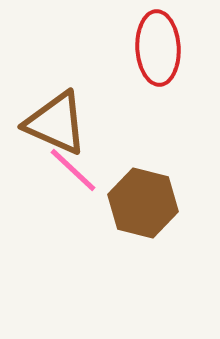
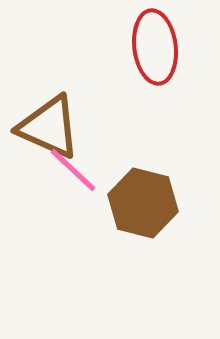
red ellipse: moved 3 px left, 1 px up; rotated 4 degrees counterclockwise
brown triangle: moved 7 px left, 4 px down
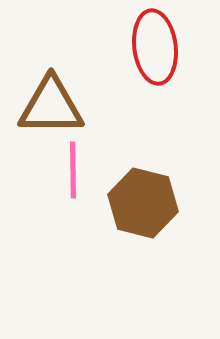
brown triangle: moved 2 px right, 21 px up; rotated 24 degrees counterclockwise
pink line: rotated 46 degrees clockwise
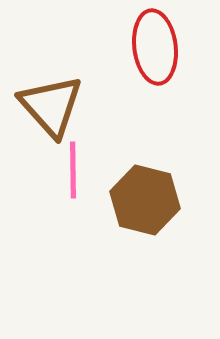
brown triangle: rotated 48 degrees clockwise
brown hexagon: moved 2 px right, 3 px up
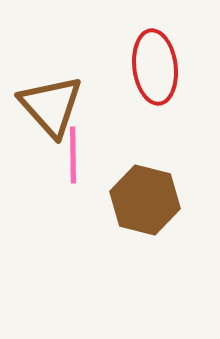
red ellipse: moved 20 px down
pink line: moved 15 px up
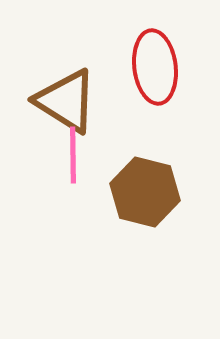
brown triangle: moved 15 px right, 5 px up; rotated 16 degrees counterclockwise
brown hexagon: moved 8 px up
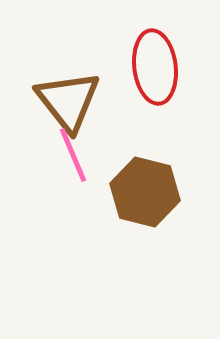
brown triangle: moved 2 px right; rotated 20 degrees clockwise
pink line: rotated 22 degrees counterclockwise
